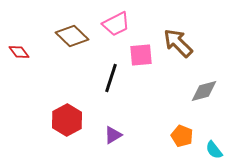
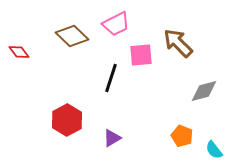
purple triangle: moved 1 px left, 3 px down
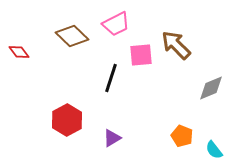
brown arrow: moved 2 px left, 2 px down
gray diamond: moved 7 px right, 3 px up; rotated 8 degrees counterclockwise
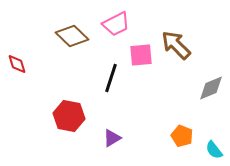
red diamond: moved 2 px left, 12 px down; rotated 20 degrees clockwise
red hexagon: moved 2 px right, 4 px up; rotated 20 degrees counterclockwise
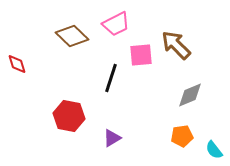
gray diamond: moved 21 px left, 7 px down
orange pentagon: rotated 30 degrees counterclockwise
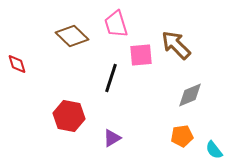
pink trapezoid: rotated 100 degrees clockwise
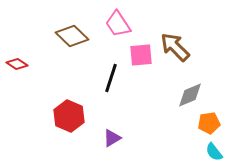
pink trapezoid: moved 2 px right; rotated 16 degrees counterclockwise
brown arrow: moved 1 px left, 2 px down
red diamond: rotated 40 degrees counterclockwise
red hexagon: rotated 12 degrees clockwise
orange pentagon: moved 27 px right, 13 px up
cyan semicircle: moved 2 px down
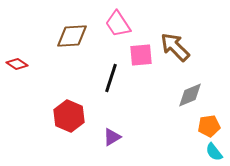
brown diamond: rotated 48 degrees counterclockwise
orange pentagon: moved 3 px down
purple triangle: moved 1 px up
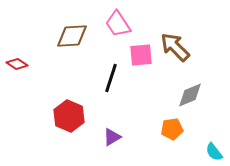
orange pentagon: moved 37 px left, 3 px down
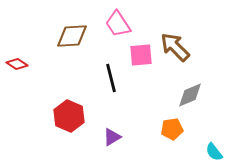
black line: rotated 32 degrees counterclockwise
